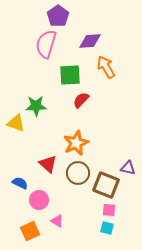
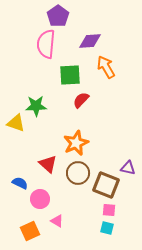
pink semicircle: rotated 12 degrees counterclockwise
pink circle: moved 1 px right, 1 px up
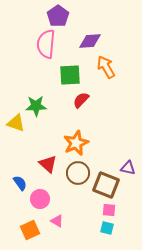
blue semicircle: rotated 28 degrees clockwise
orange square: moved 1 px up
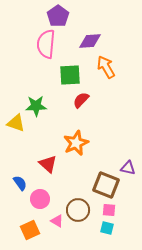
brown circle: moved 37 px down
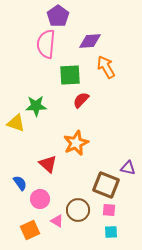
cyan square: moved 4 px right, 4 px down; rotated 16 degrees counterclockwise
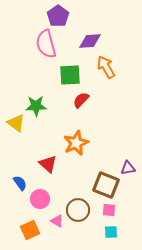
pink semicircle: rotated 20 degrees counterclockwise
yellow triangle: rotated 18 degrees clockwise
purple triangle: rotated 21 degrees counterclockwise
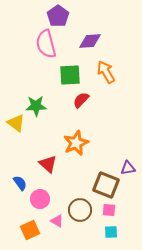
orange arrow: moved 5 px down
brown circle: moved 2 px right
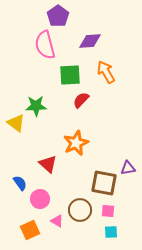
pink semicircle: moved 1 px left, 1 px down
brown square: moved 2 px left, 2 px up; rotated 12 degrees counterclockwise
pink square: moved 1 px left, 1 px down
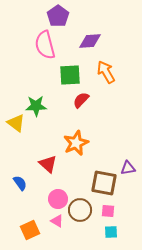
pink circle: moved 18 px right
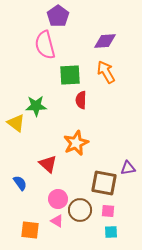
purple diamond: moved 15 px right
red semicircle: rotated 42 degrees counterclockwise
orange square: rotated 30 degrees clockwise
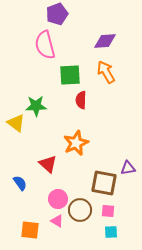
purple pentagon: moved 1 px left, 2 px up; rotated 15 degrees clockwise
